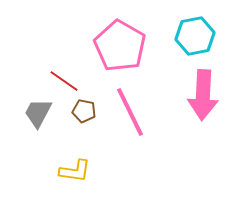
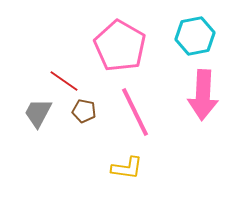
pink line: moved 5 px right
yellow L-shape: moved 52 px right, 3 px up
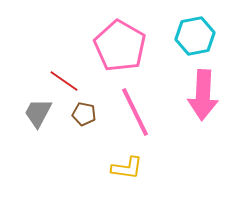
brown pentagon: moved 3 px down
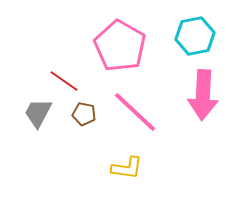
pink line: rotated 21 degrees counterclockwise
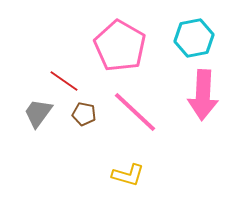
cyan hexagon: moved 1 px left, 2 px down
gray trapezoid: rotated 8 degrees clockwise
yellow L-shape: moved 1 px right, 7 px down; rotated 8 degrees clockwise
